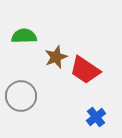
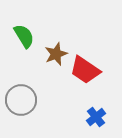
green semicircle: rotated 60 degrees clockwise
brown star: moved 3 px up
gray circle: moved 4 px down
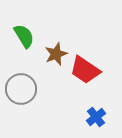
gray circle: moved 11 px up
